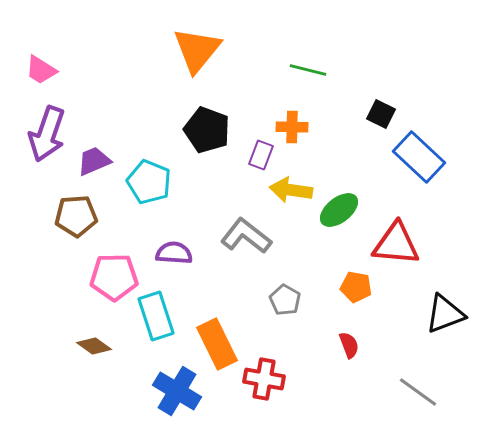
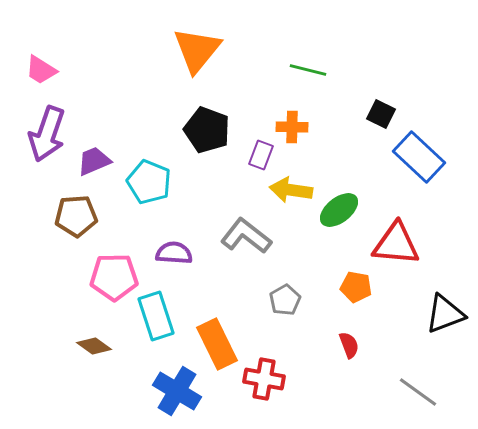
gray pentagon: rotated 12 degrees clockwise
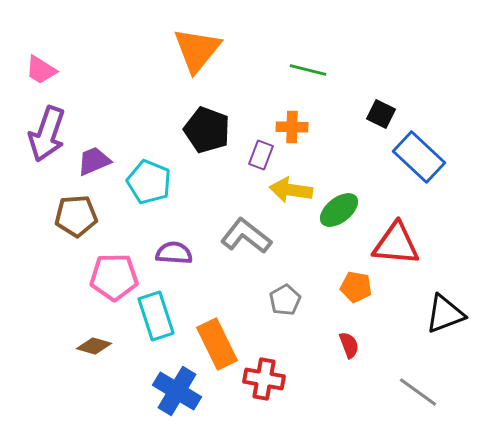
brown diamond: rotated 20 degrees counterclockwise
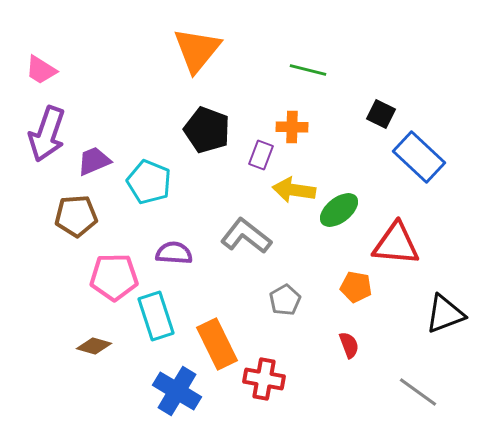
yellow arrow: moved 3 px right
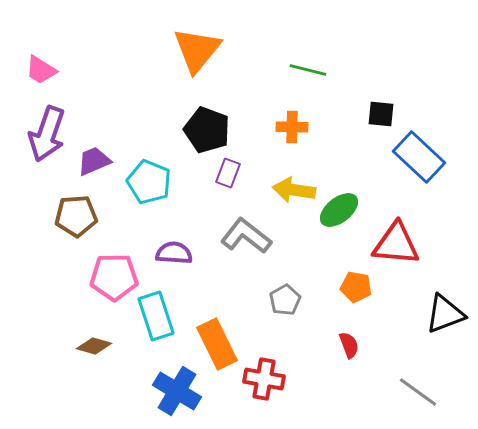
black square: rotated 20 degrees counterclockwise
purple rectangle: moved 33 px left, 18 px down
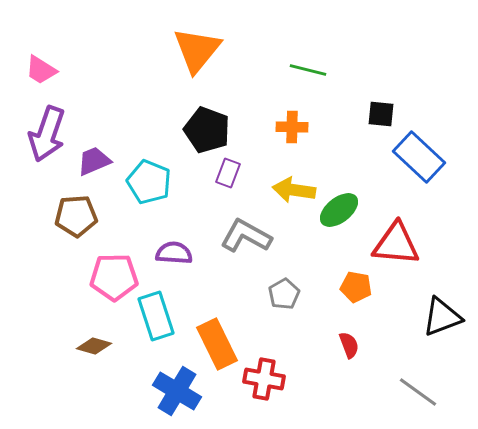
gray L-shape: rotated 9 degrees counterclockwise
gray pentagon: moved 1 px left, 6 px up
black triangle: moved 3 px left, 3 px down
